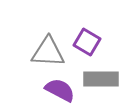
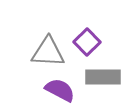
purple square: rotated 16 degrees clockwise
gray rectangle: moved 2 px right, 2 px up
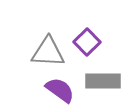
gray rectangle: moved 4 px down
purple semicircle: rotated 8 degrees clockwise
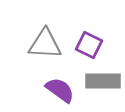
purple square: moved 2 px right, 3 px down; rotated 20 degrees counterclockwise
gray triangle: moved 3 px left, 8 px up
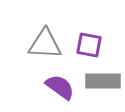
purple square: rotated 16 degrees counterclockwise
purple semicircle: moved 3 px up
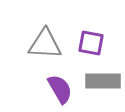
purple square: moved 2 px right, 2 px up
purple semicircle: moved 2 px down; rotated 24 degrees clockwise
